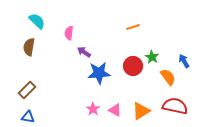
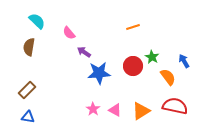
pink semicircle: rotated 48 degrees counterclockwise
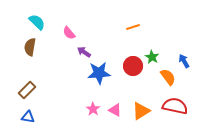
cyan semicircle: moved 1 px down
brown semicircle: moved 1 px right
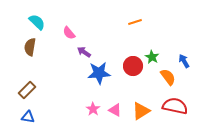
orange line: moved 2 px right, 5 px up
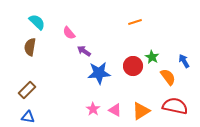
purple arrow: moved 1 px up
